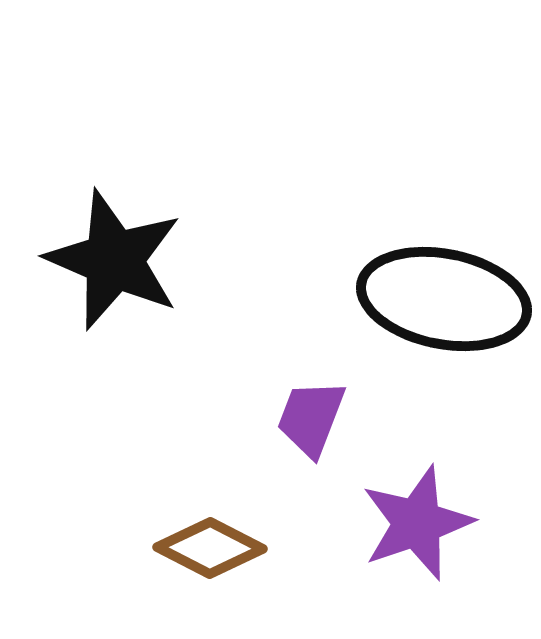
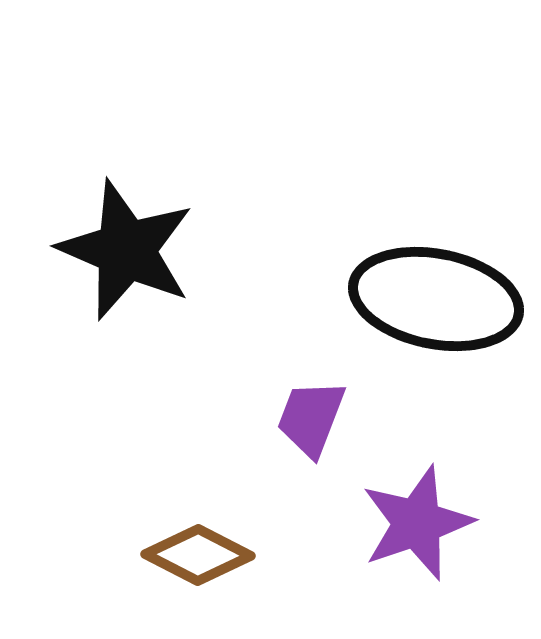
black star: moved 12 px right, 10 px up
black ellipse: moved 8 px left
brown diamond: moved 12 px left, 7 px down
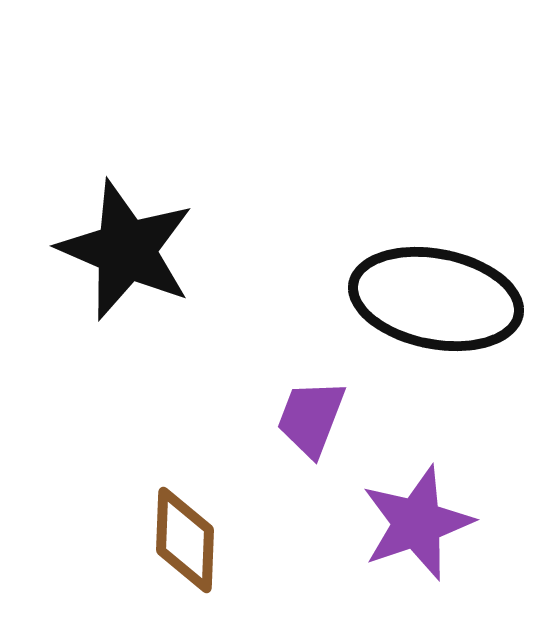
brown diamond: moved 13 px left, 15 px up; rotated 65 degrees clockwise
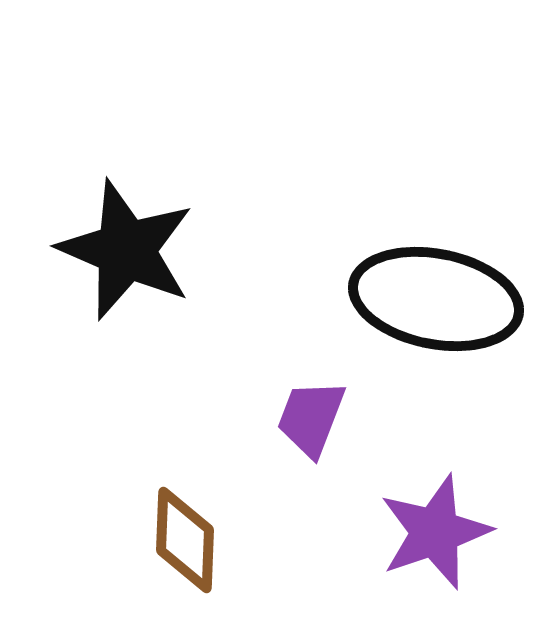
purple star: moved 18 px right, 9 px down
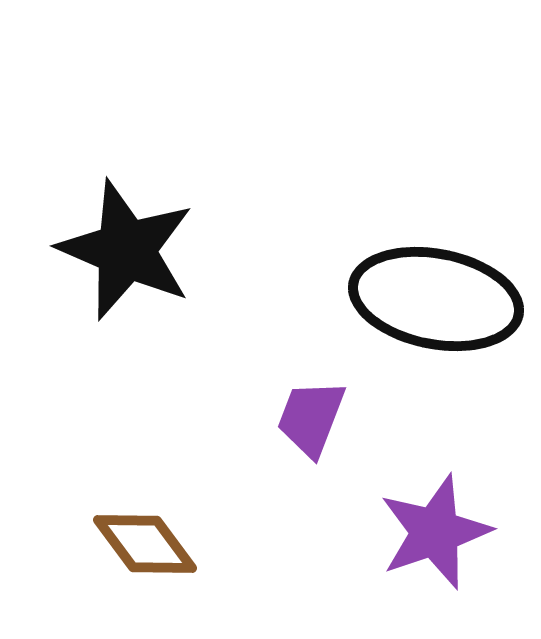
brown diamond: moved 40 px left, 4 px down; rotated 39 degrees counterclockwise
